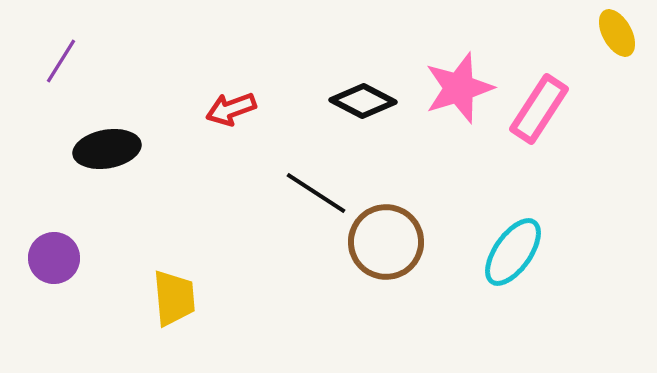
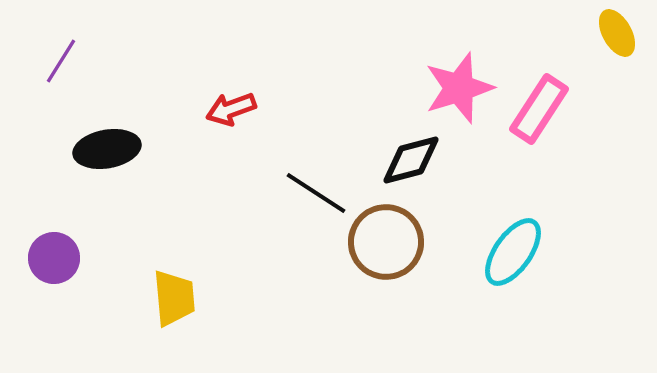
black diamond: moved 48 px right, 59 px down; rotated 42 degrees counterclockwise
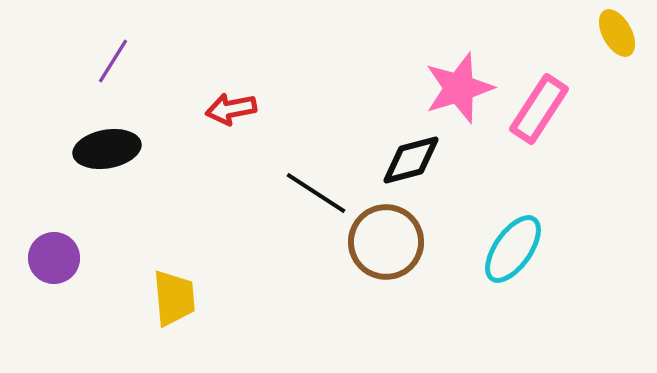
purple line: moved 52 px right
red arrow: rotated 9 degrees clockwise
cyan ellipse: moved 3 px up
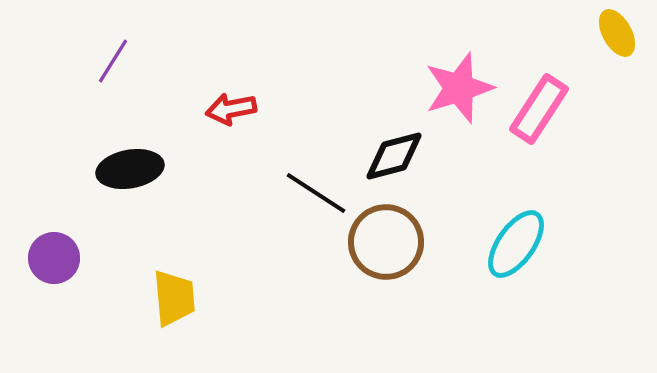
black ellipse: moved 23 px right, 20 px down
black diamond: moved 17 px left, 4 px up
cyan ellipse: moved 3 px right, 5 px up
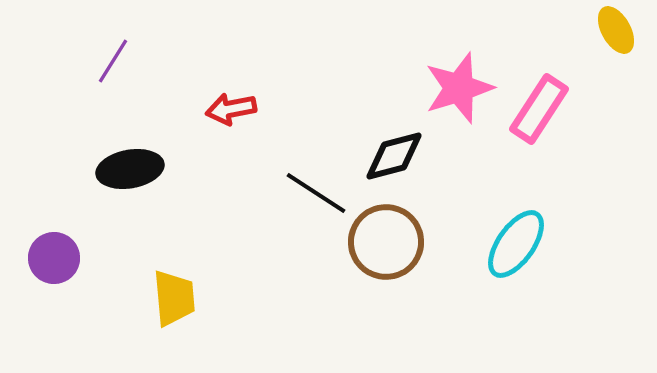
yellow ellipse: moved 1 px left, 3 px up
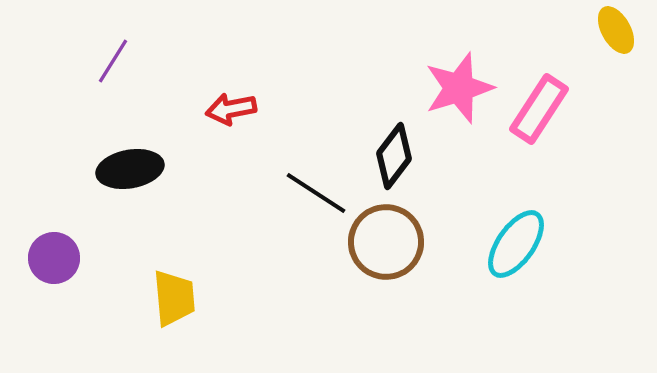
black diamond: rotated 38 degrees counterclockwise
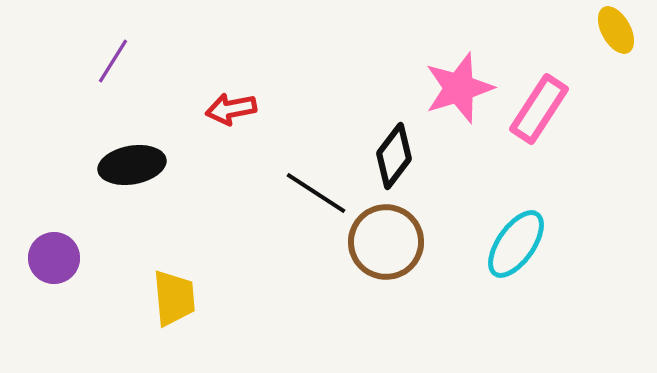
black ellipse: moved 2 px right, 4 px up
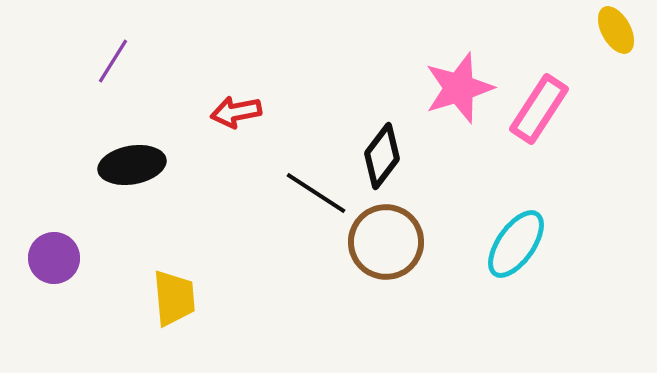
red arrow: moved 5 px right, 3 px down
black diamond: moved 12 px left
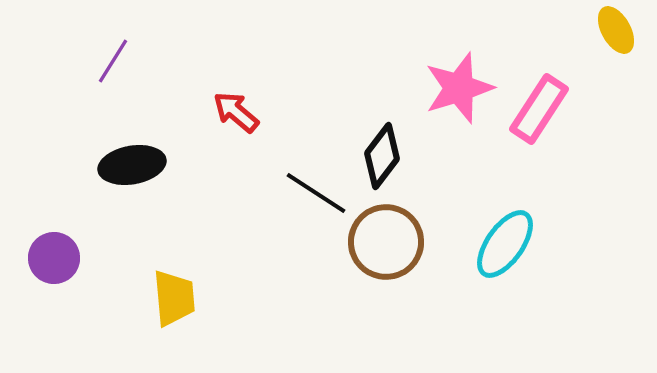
red arrow: rotated 51 degrees clockwise
cyan ellipse: moved 11 px left
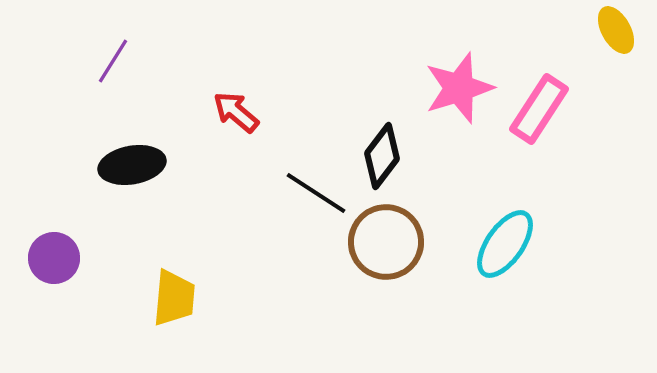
yellow trapezoid: rotated 10 degrees clockwise
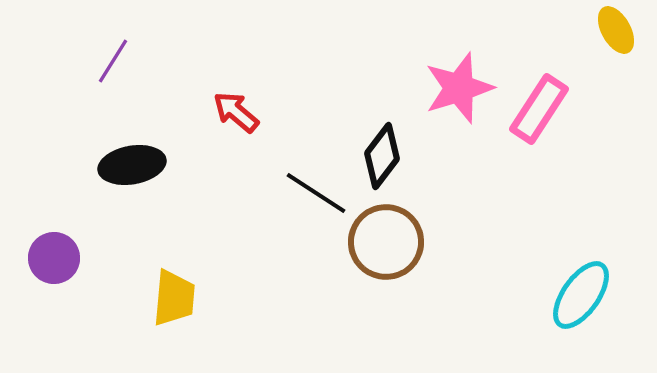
cyan ellipse: moved 76 px right, 51 px down
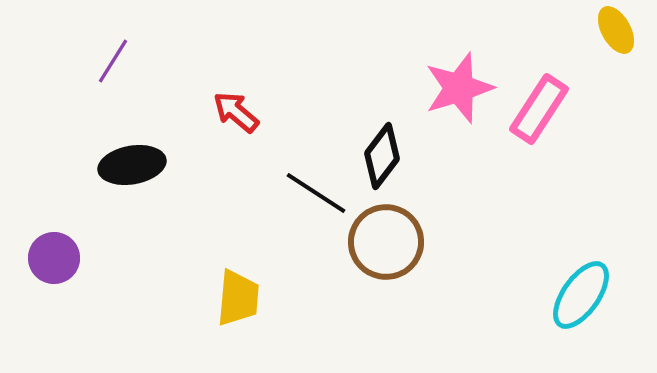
yellow trapezoid: moved 64 px right
